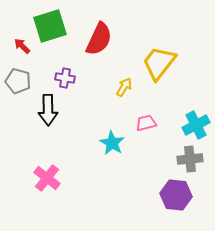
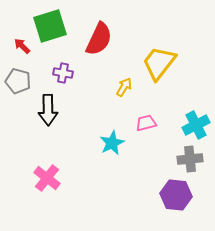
purple cross: moved 2 px left, 5 px up
cyan star: rotated 15 degrees clockwise
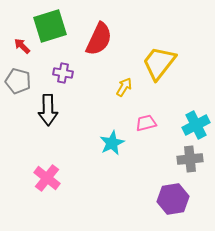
purple hexagon: moved 3 px left, 4 px down; rotated 16 degrees counterclockwise
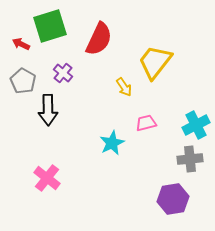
red arrow: moved 1 px left, 2 px up; rotated 18 degrees counterclockwise
yellow trapezoid: moved 4 px left, 1 px up
purple cross: rotated 30 degrees clockwise
gray pentagon: moved 5 px right; rotated 15 degrees clockwise
yellow arrow: rotated 114 degrees clockwise
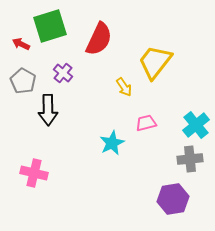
cyan cross: rotated 12 degrees counterclockwise
pink cross: moved 13 px left, 5 px up; rotated 24 degrees counterclockwise
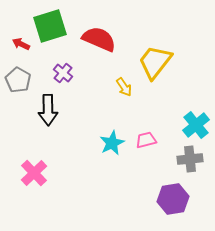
red semicircle: rotated 92 degrees counterclockwise
gray pentagon: moved 5 px left, 1 px up
pink trapezoid: moved 17 px down
pink cross: rotated 32 degrees clockwise
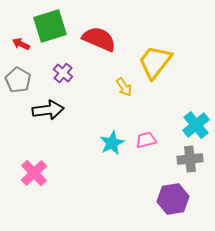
black arrow: rotated 96 degrees counterclockwise
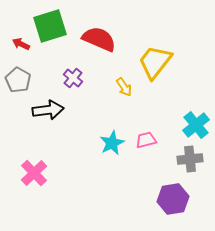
purple cross: moved 10 px right, 5 px down
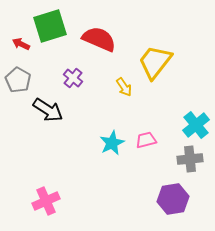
black arrow: rotated 40 degrees clockwise
pink cross: moved 12 px right, 28 px down; rotated 20 degrees clockwise
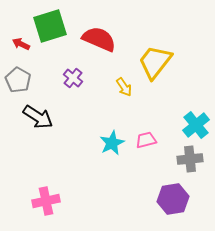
black arrow: moved 10 px left, 7 px down
pink cross: rotated 12 degrees clockwise
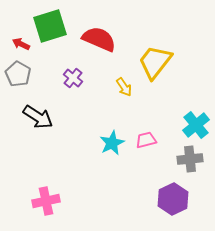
gray pentagon: moved 6 px up
purple hexagon: rotated 16 degrees counterclockwise
